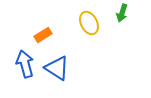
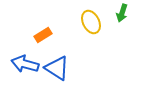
yellow ellipse: moved 2 px right, 1 px up
blue arrow: rotated 60 degrees counterclockwise
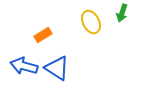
blue arrow: moved 1 px left, 2 px down
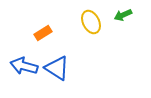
green arrow: moved 1 px right, 2 px down; rotated 48 degrees clockwise
orange rectangle: moved 2 px up
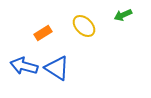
yellow ellipse: moved 7 px left, 4 px down; rotated 20 degrees counterclockwise
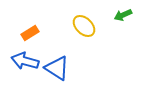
orange rectangle: moved 13 px left
blue arrow: moved 1 px right, 5 px up
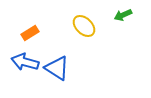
blue arrow: moved 1 px down
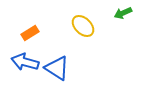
green arrow: moved 2 px up
yellow ellipse: moved 1 px left
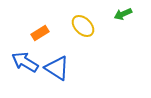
green arrow: moved 1 px down
orange rectangle: moved 10 px right
blue arrow: rotated 16 degrees clockwise
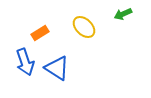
yellow ellipse: moved 1 px right, 1 px down
blue arrow: rotated 140 degrees counterclockwise
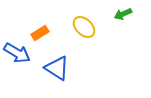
blue arrow: moved 8 px left, 9 px up; rotated 40 degrees counterclockwise
